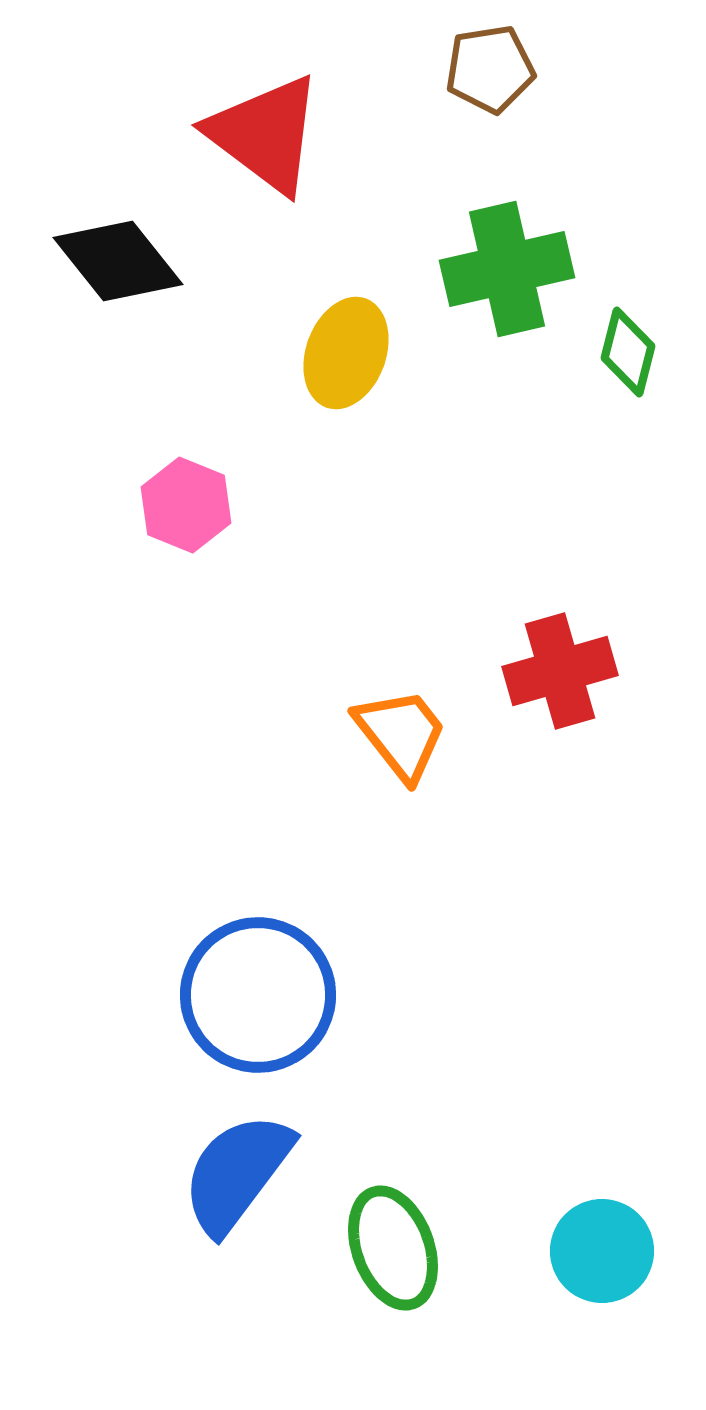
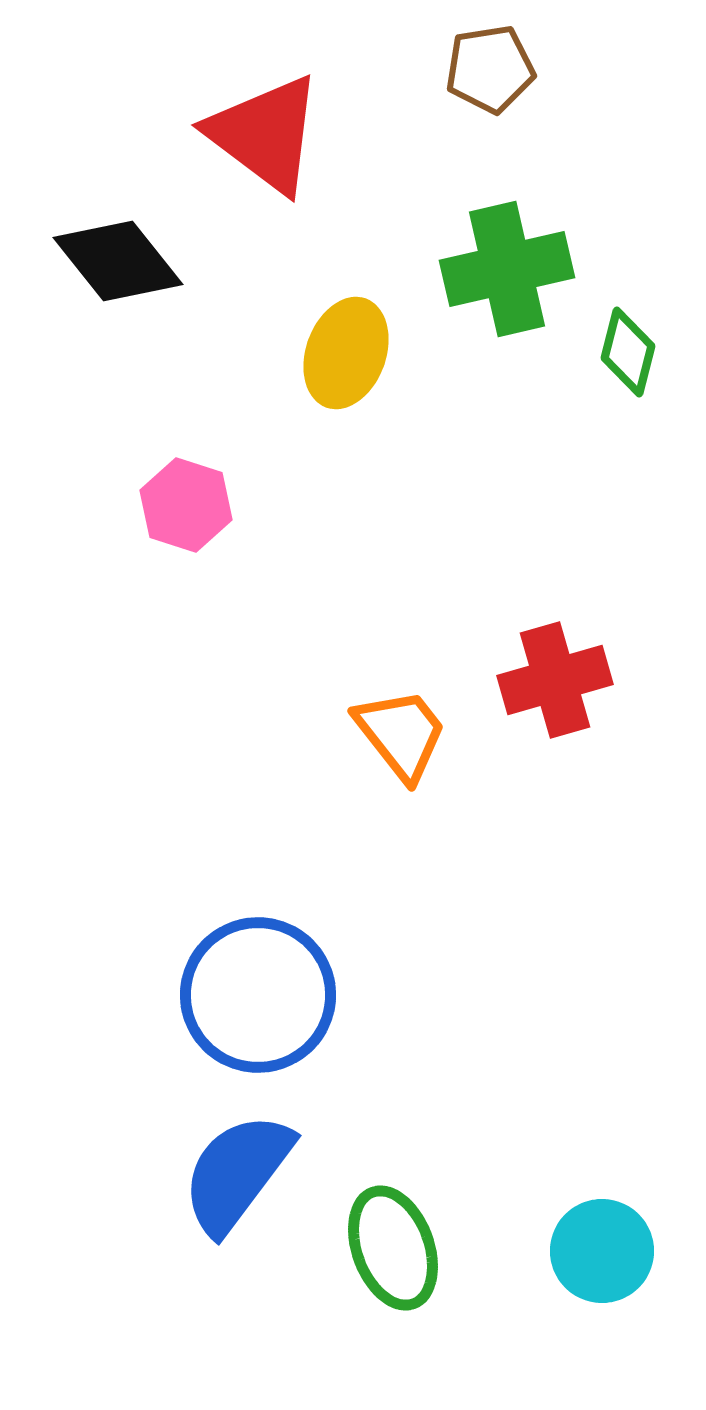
pink hexagon: rotated 4 degrees counterclockwise
red cross: moved 5 px left, 9 px down
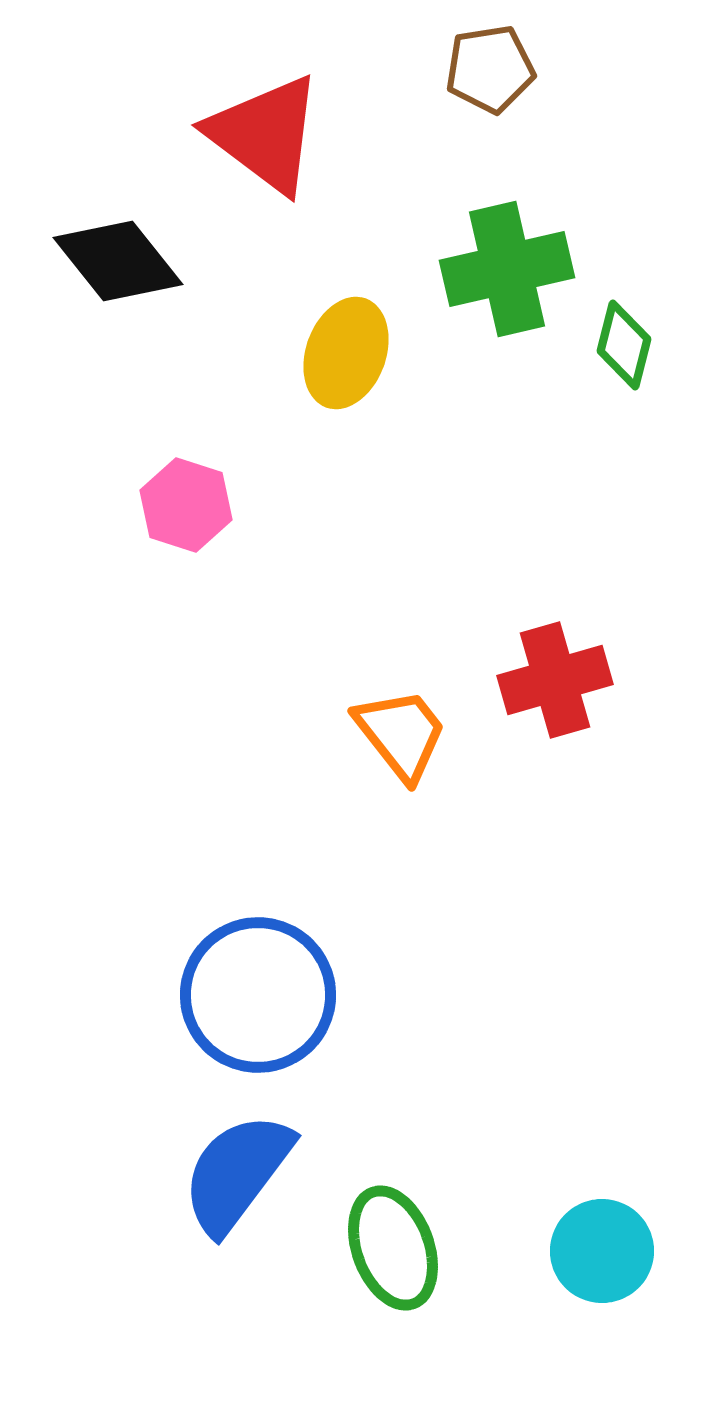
green diamond: moved 4 px left, 7 px up
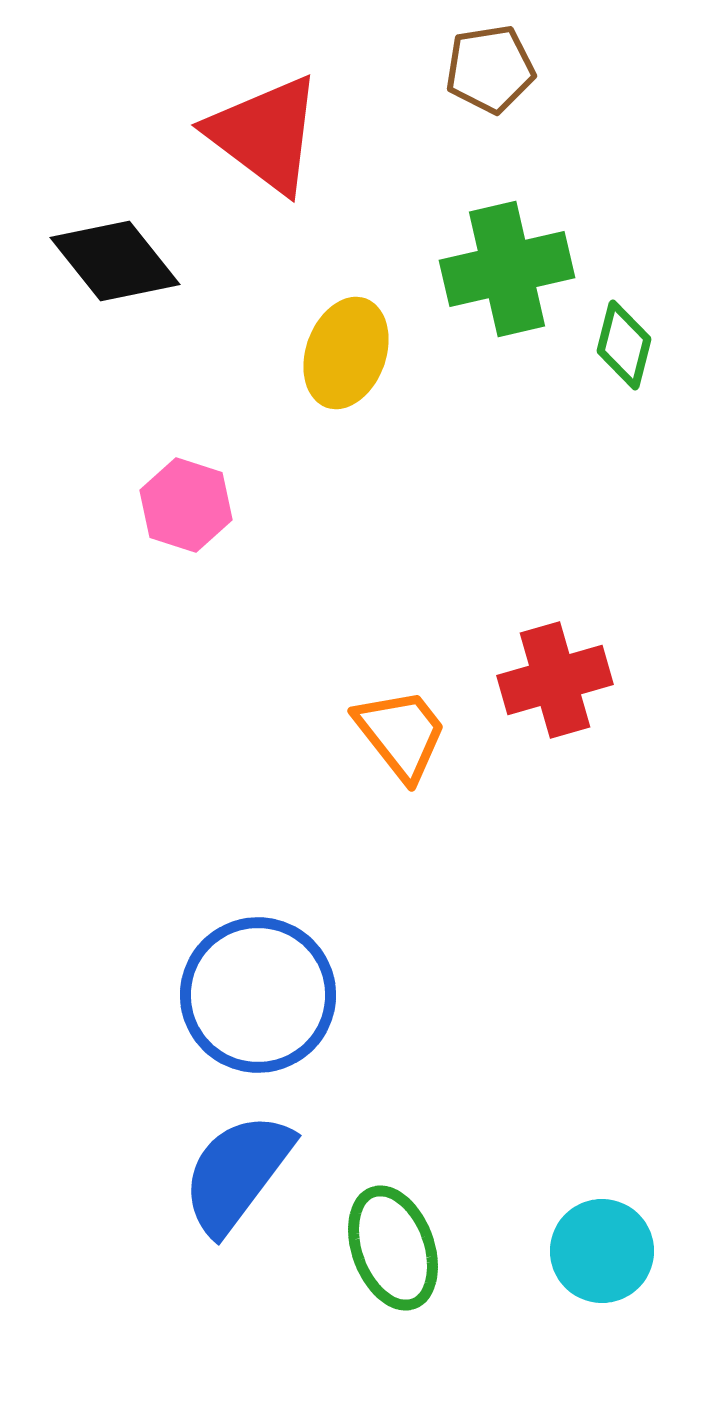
black diamond: moved 3 px left
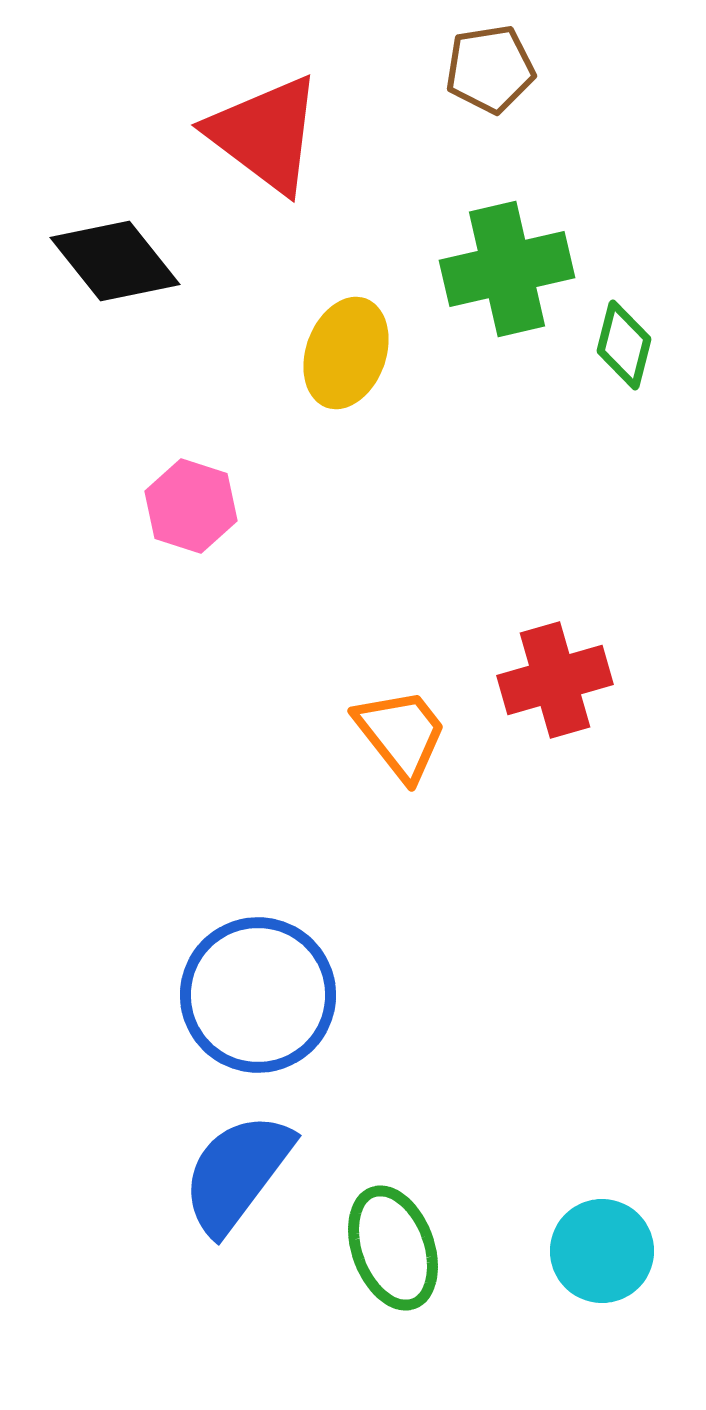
pink hexagon: moved 5 px right, 1 px down
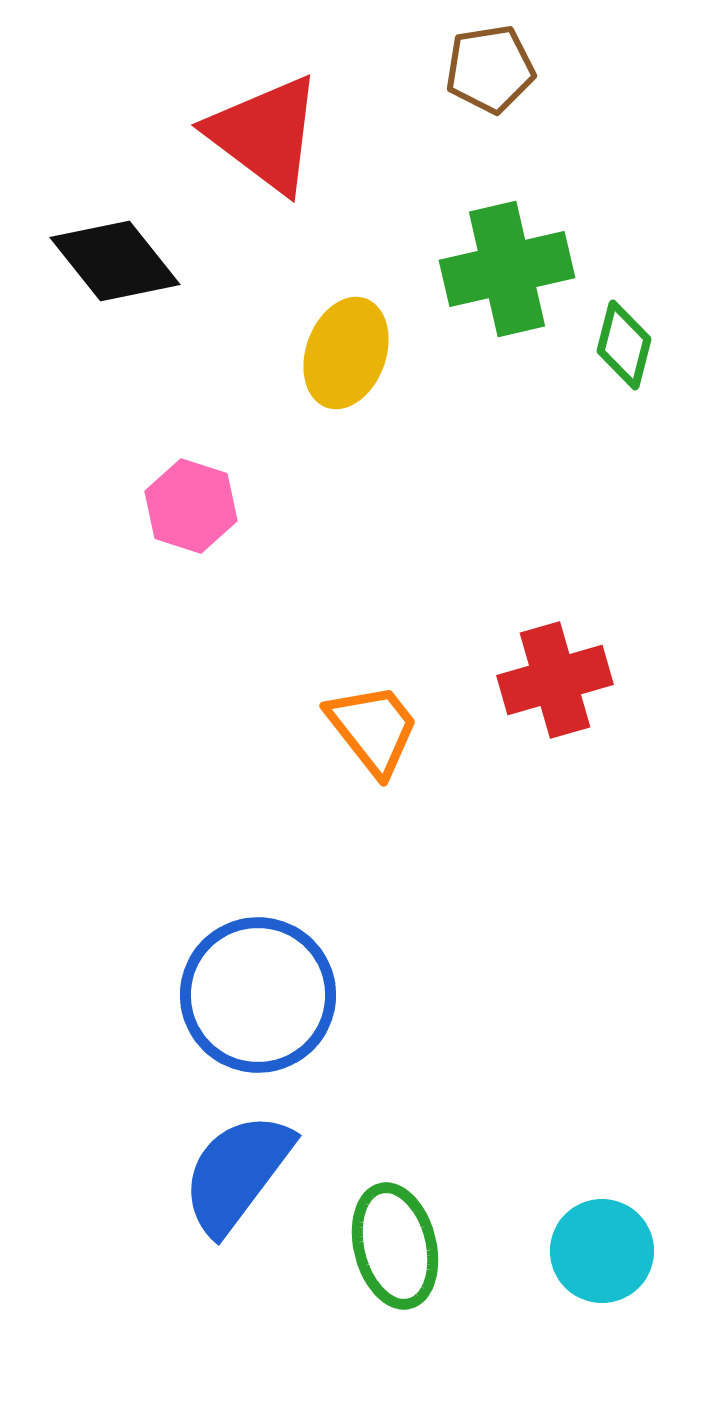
orange trapezoid: moved 28 px left, 5 px up
green ellipse: moved 2 px right, 2 px up; rotated 6 degrees clockwise
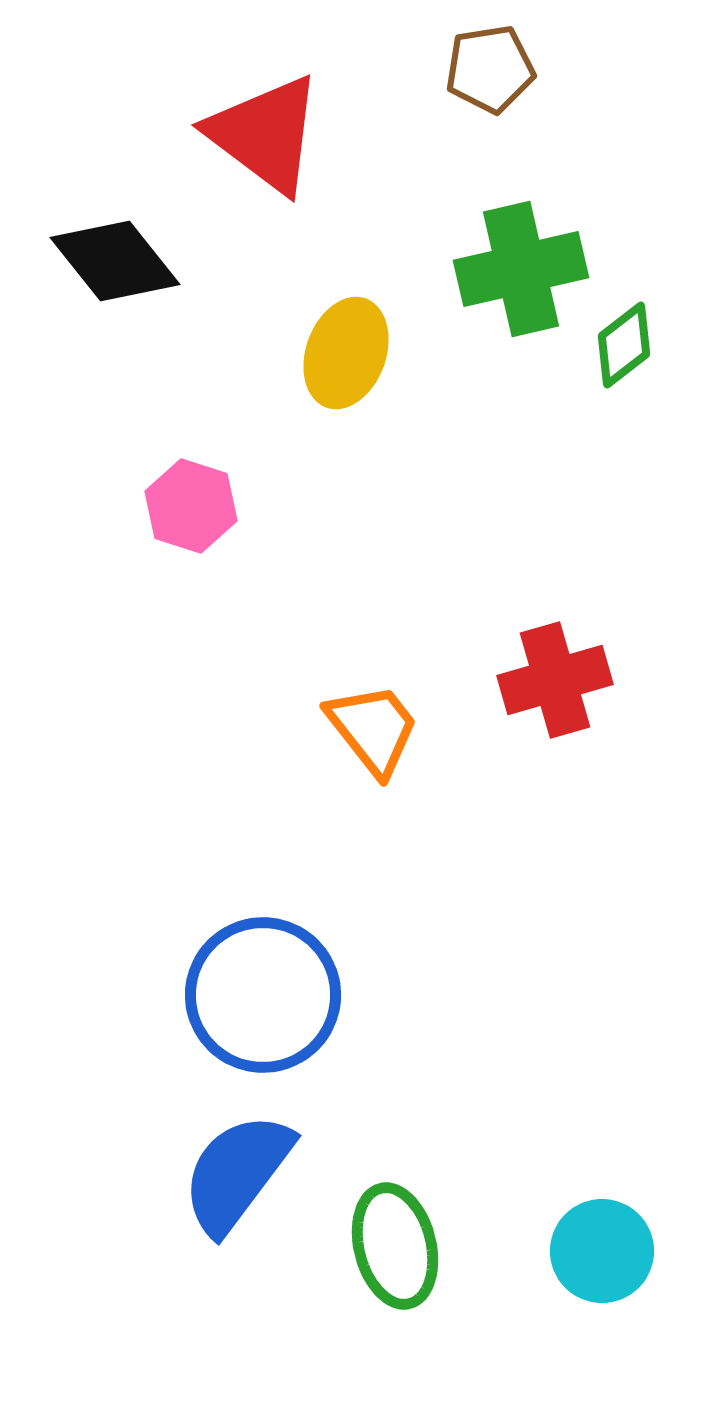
green cross: moved 14 px right
green diamond: rotated 38 degrees clockwise
blue circle: moved 5 px right
